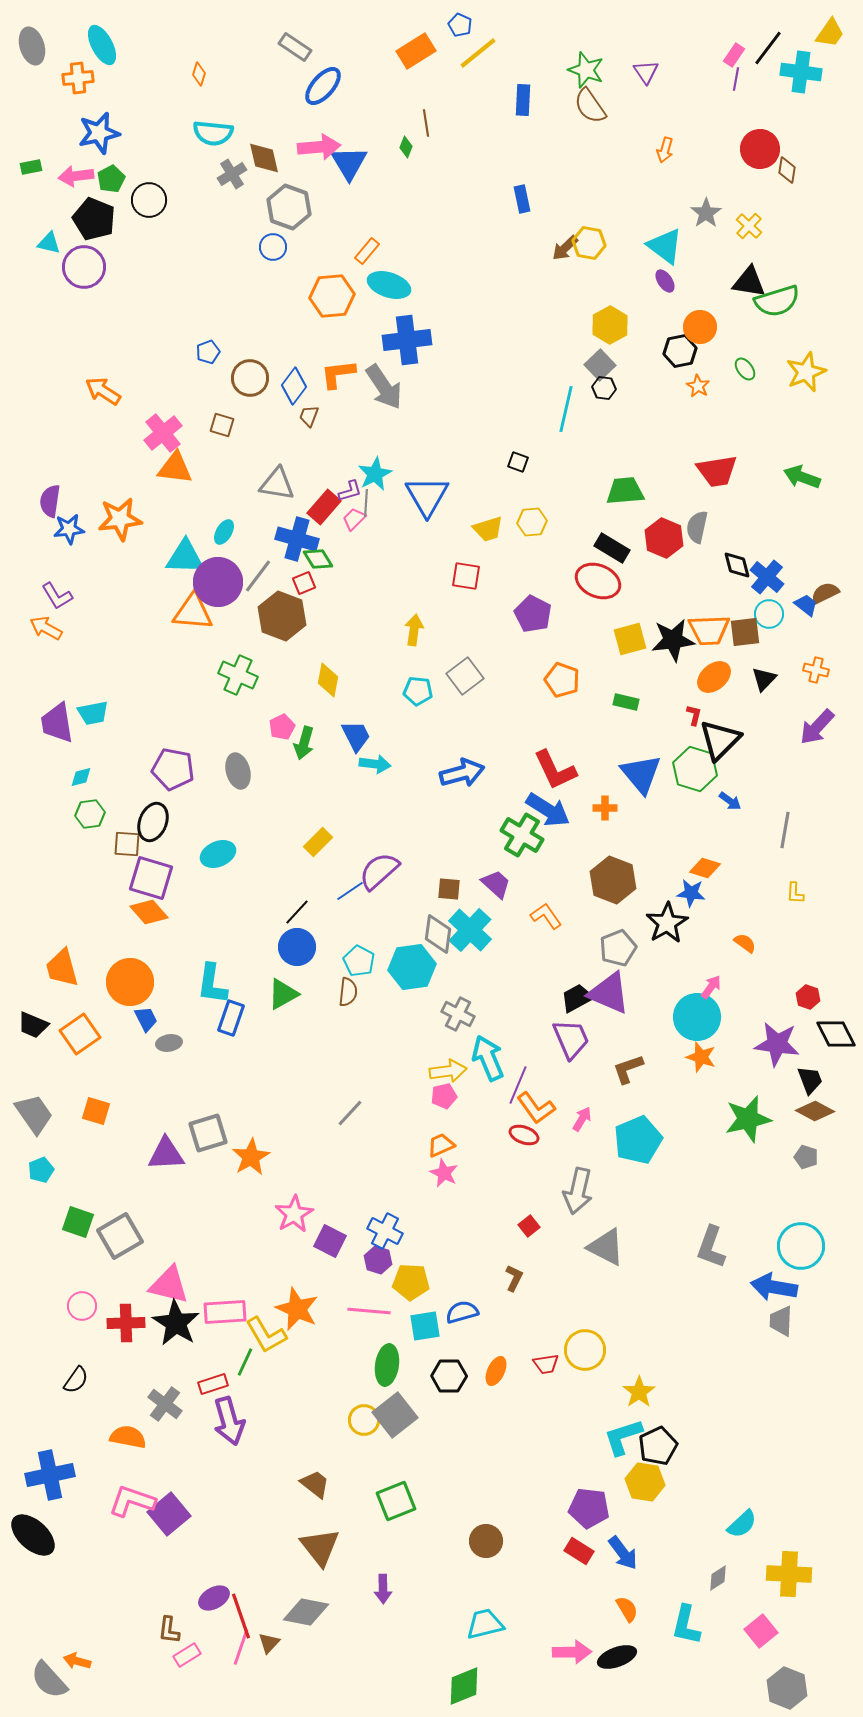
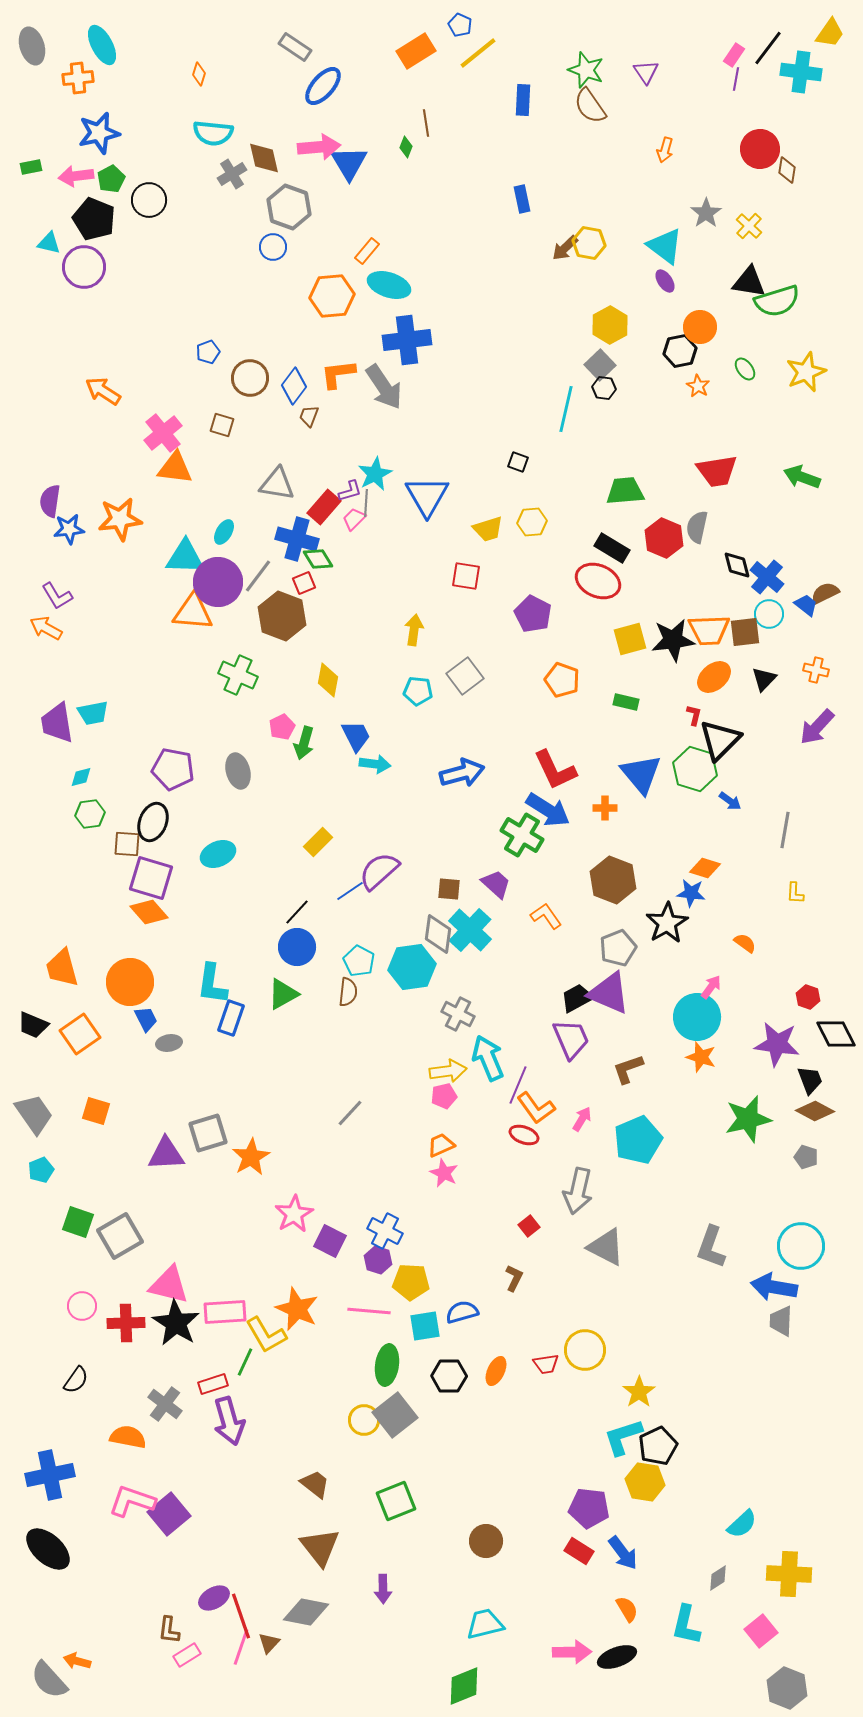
black ellipse at (33, 1535): moved 15 px right, 14 px down
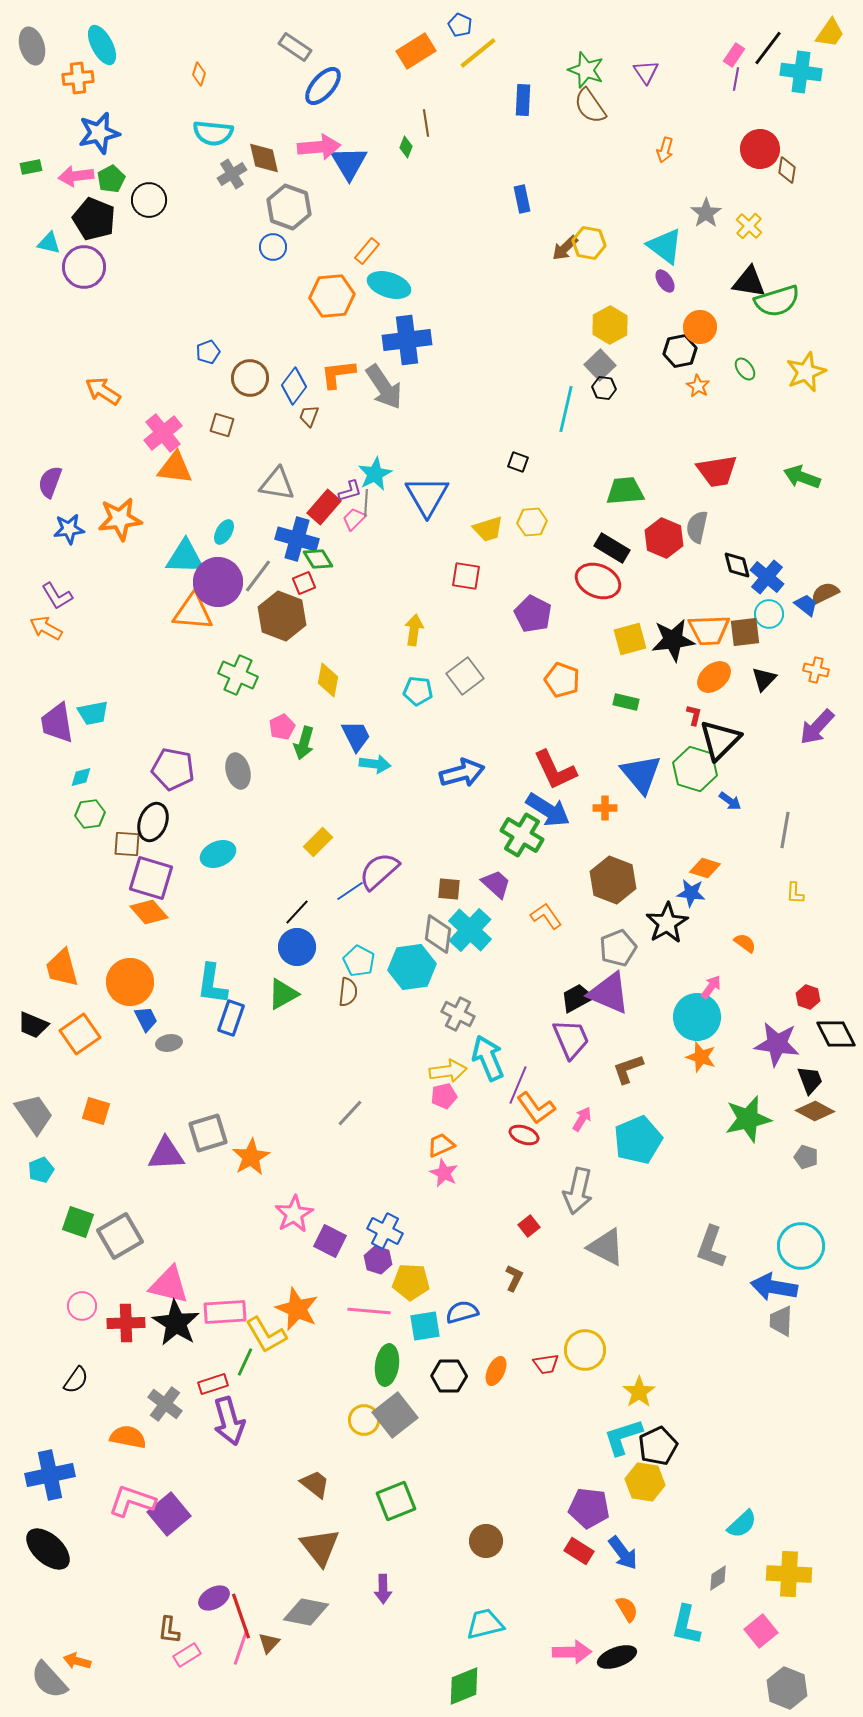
purple semicircle at (50, 501): moved 19 px up; rotated 12 degrees clockwise
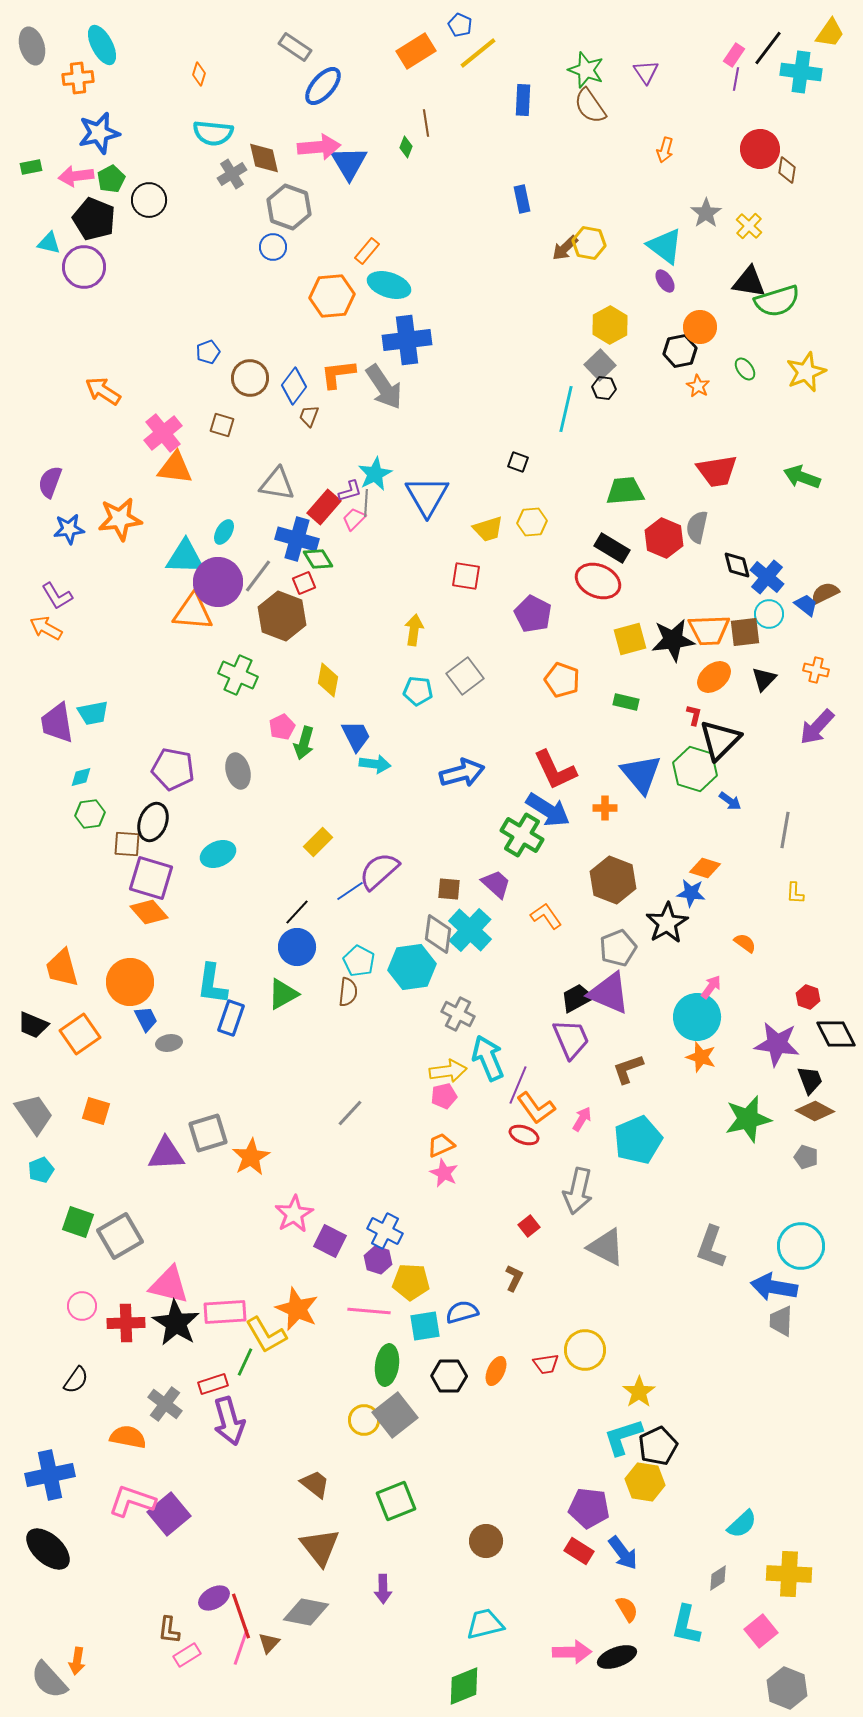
orange arrow at (77, 1661): rotated 96 degrees counterclockwise
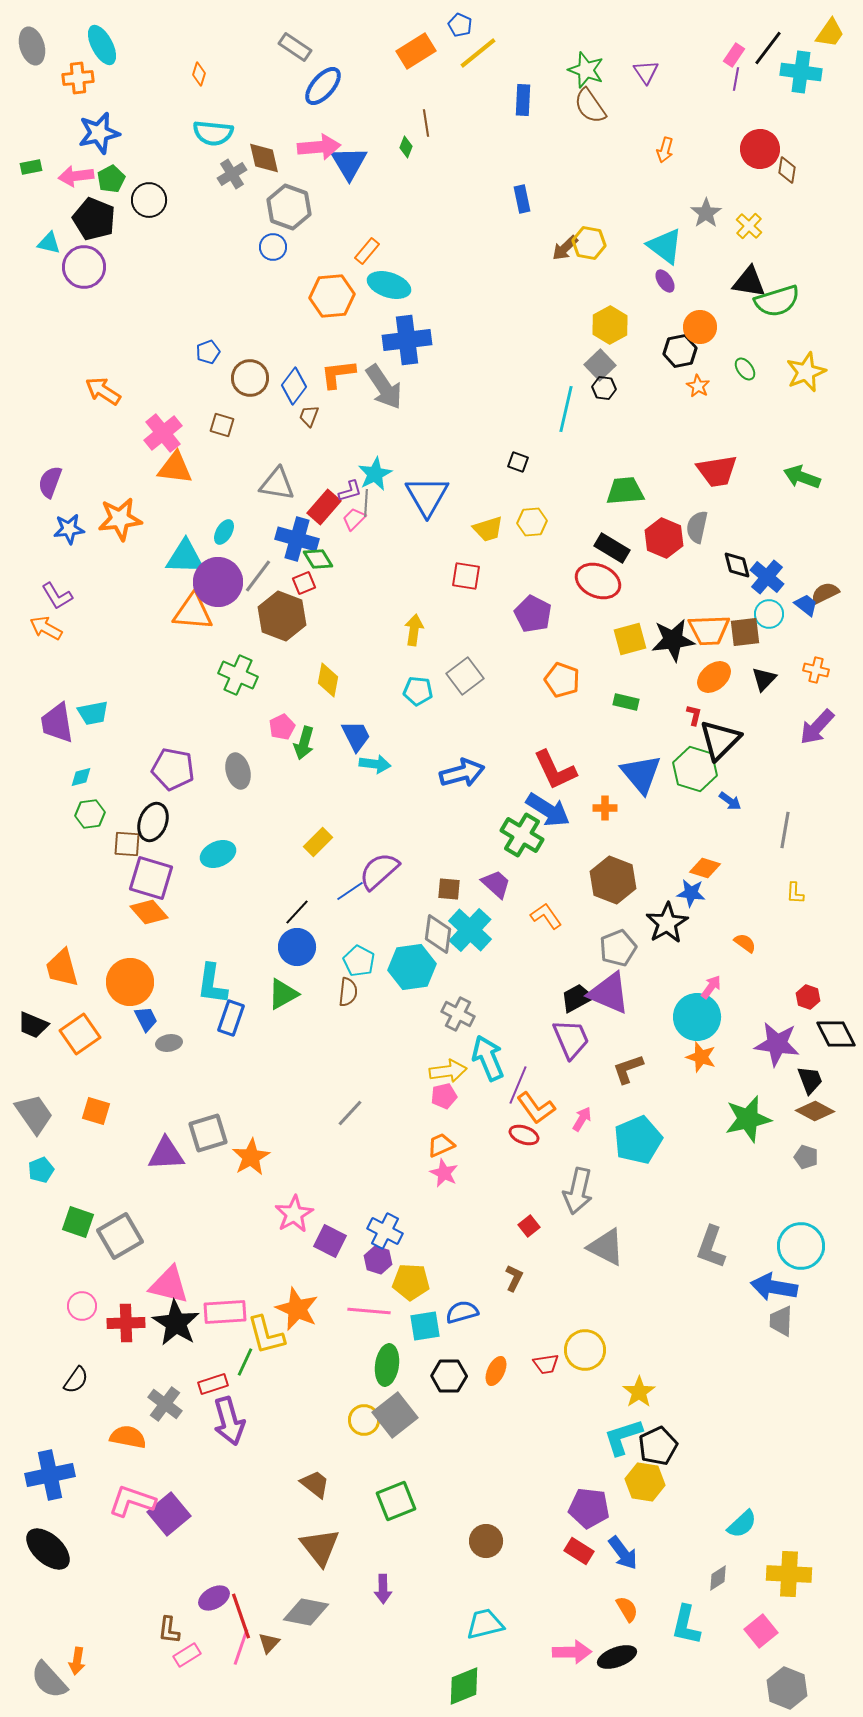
yellow L-shape at (266, 1335): rotated 15 degrees clockwise
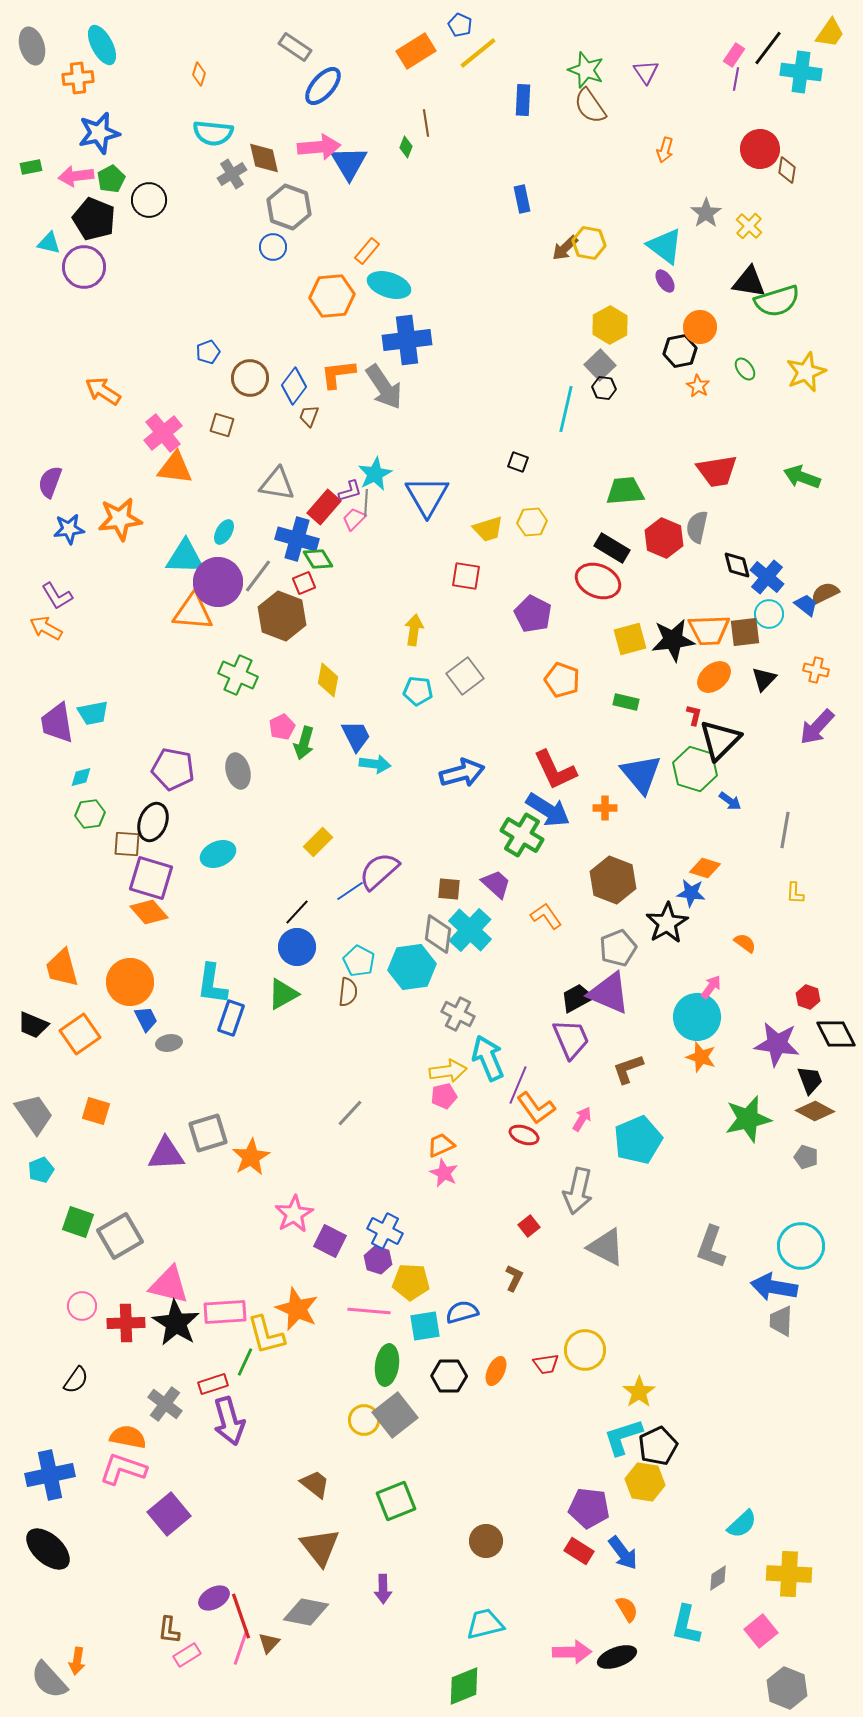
pink L-shape at (132, 1501): moved 9 px left, 32 px up
